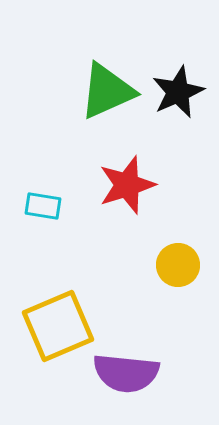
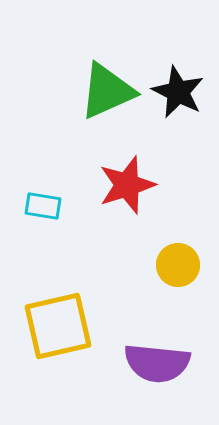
black star: rotated 22 degrees counterclockwise
yellow square: rotated 10 degrees clockwise
purple semicircle: moved 31 px right, 10 px up
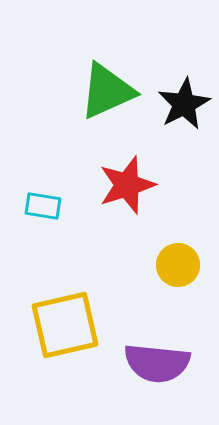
black star: moved 6 px right, 12 px down; rotated 18 degrees clockwise
yellow square: moved 7 px right, 1 px up
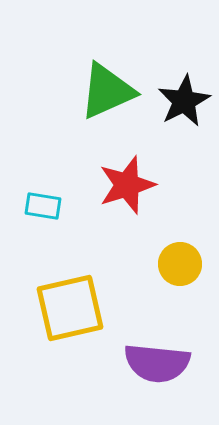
black star: moved 3 px up
yellow circle: moved 2 px right, 1 px up
yellow square: moved 5 px right, 17 px up
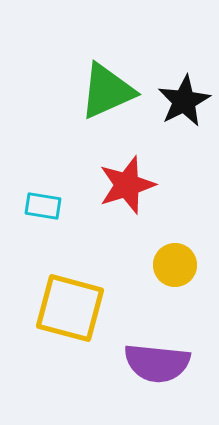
yellow circle: moved 5 px left, 1 px down
yellow square: rotated 28 degrees clockwise
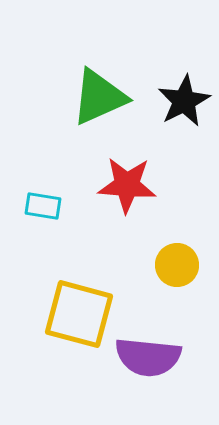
green triangle: moved 8 px left, 6 px down
red star: rotated 22 degrees clockwise
yellow circle: moved 2 px right
yellow square: moved 9 px right, 6 px down
purple semicircle: moved 9 px left, 6 px up
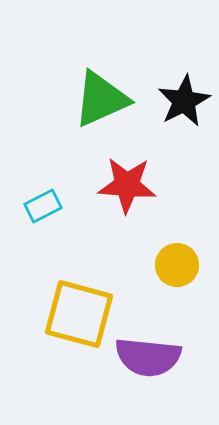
green triangle: moved 2 px right, 2 px down
cyan rectangle: rotated 36 degrees counterclockwise
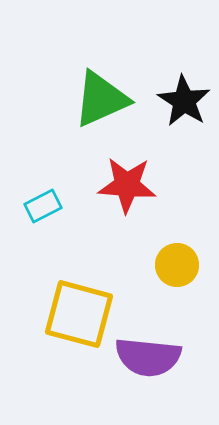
black star: rotated 12 degrees counterclockwise
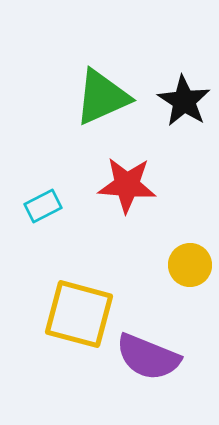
green triangle: moved 1 px right, 2 px up
yellow circle: moved 13 px right
purple semicircle: rotated 16 degrees clockwise
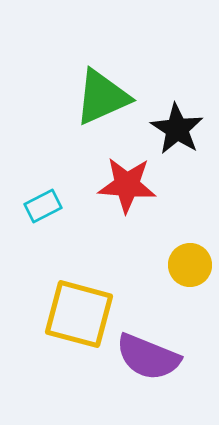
black star: moved 7 px left, 28 px down
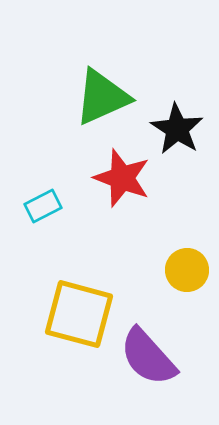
red star: moved 5 px left, 7 px up; rotated 16 degrees clockwise
yellow circle: moved 3 px left, 5 px down
purple semicircle: rotated 26 degrees clockwise
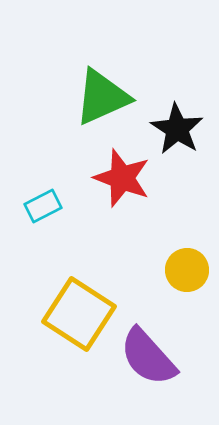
yellow square: rotated 18 degrees clockwise
